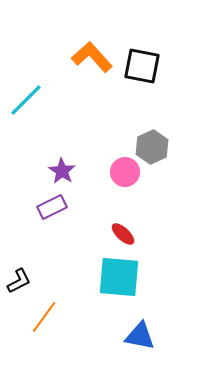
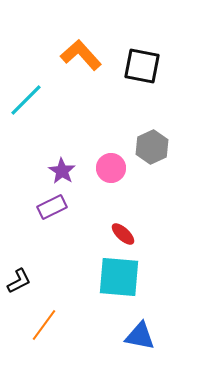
orange L-shape: moved 11 px left, 2 px up
pink circle: moved 14 px left, 4 px up
orange line: moved 8 px down
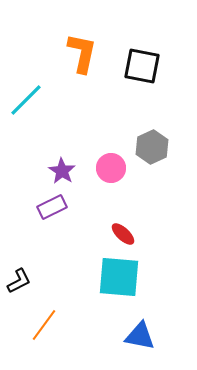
orange L-shape: moved 1 px right, 2 px up; rotated 54 degrees clockwise
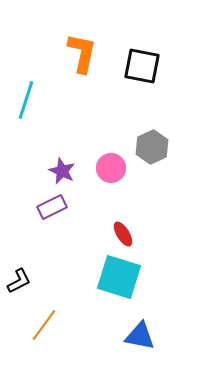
cyan line: rotated 27 degrees counterclockwise
purple star: rotated 8 degrees counterclockwise
red ellipse: rotated 15 degrees clockwise
cyan square: rotated 12 degrees clockwise
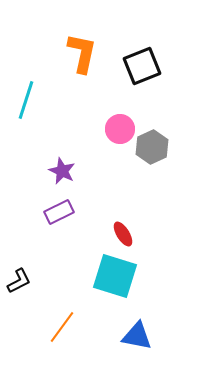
black square: rotated 33 degrees counterclockwise
pink circle: moved 9 px right, 39 px up
purple rectangle: moved 7 px right, 5 px down
cyan square: moved 4 px left, 1 px up
orange line: moved 18 px right, 2 px down
blue triangle: moved 3 px left
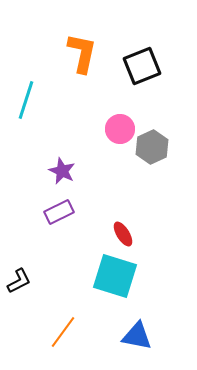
orange line: moved 1 px right, 5 px down
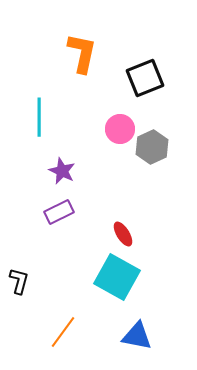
black square: moved 3 px right, 12 px down
cyan line: moved 13 px right, 17 px down; rotated 18 degrees counterclockwise
cyan square: moved 2 px right, 1 px down; rotated 12 degrees clockwise
black L-shape: rotated 48 degrees counterclockwise
